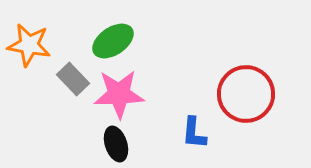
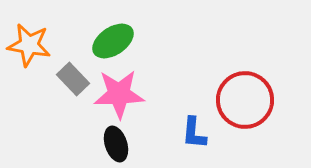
red circle: moved 1 px left, 6 px down
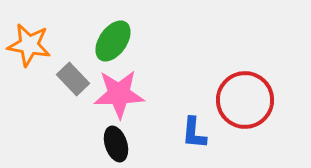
green ellipse: rotated 21 degrees counterclockwise
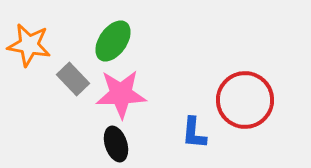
pink star: moved 2 px right
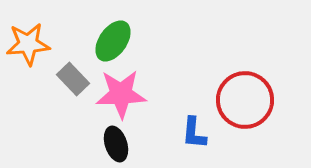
orange star: moved 1 px left, 1 px up; rotated 15 degrees counterclockwise
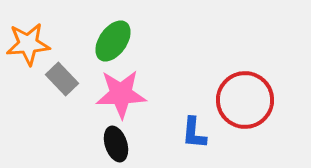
gray rectangle: moved 11 px left
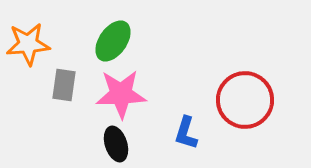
gray rectangle: moved 2 px right, 6 px down; rotated 52 degrees clockwise
blue L-shape: moved 8 px left; rotated 12 degrees clockwise
